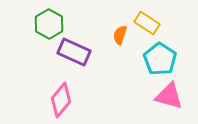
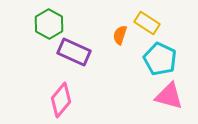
cyan pentagon: rotated 8 degrees counterclockwise
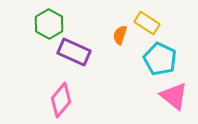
pink triangle: moved 5 px right; rotated 24 degrees clockwise
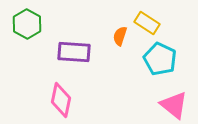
green hexagon: moved 22 px left
orange semicircle: moved 1 px down
purple rectangle: rotated 20 degrees counterclockwise
pink triangle: moved 9 px down
pink diamond: rotated 28 degrees counterclockwise
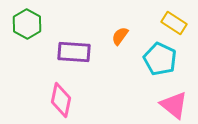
yellow rectangle: moved 27 px right
orange semicircle: rotated 18 degrees clockwise
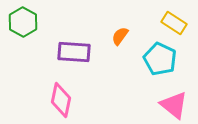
green hexagon: moved 4 px left, 2 px up
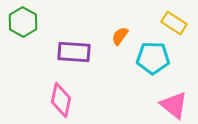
cyan pentagon: moved 7 px left, 1 px up; rotated 24 degrees counterclockwise
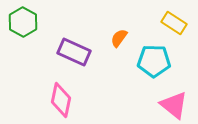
orange semicircle: moved 1 px left, 2 px down
purple rectangle: rotated 20 degrees clockwise
cyan pentagon: moved 1 px right, 3 px down
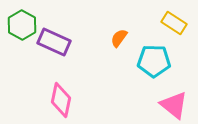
green hexagon: moved 1 px left, 3 px down
purple rectangle: moved 20 px left, 10 px up
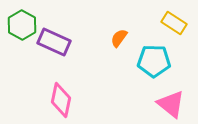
pink triangle: moved 3 px left, 1 px up
